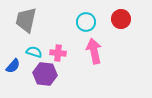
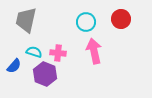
blue semicircle: moved 1 px right
purple hexagon: rotated 15 degrees clockwise
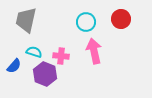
pink cross: moved 3 px right, 3 px down
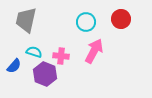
pink arrow: rotated 40 degrees clockwise
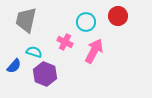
red circle: moved 3 px left, 3 px up
pink cross: moved 4 px right, 14 px up; rotated 21 degrees clockwise
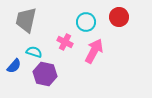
red circle: moved 1 px right, 1 px down
purple hexagon: rotated 10 degrees counterclockwise
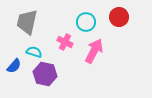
gray trapezoid: moved 1 px right, 2 px down
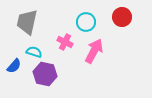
red circle: moved 3 px right
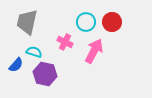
red circle: moved 10 px left, 5 px down
blue semicircle: moved 2 px right, 1 px up
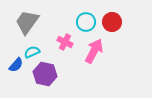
gray trapezoid: rotated 24 degrees clockwise
cyan semicircle: moved 2 px left; rotated 42 degrees counterclockwise
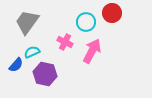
red circle: moved 9 px up
pink arrow: moved 2 px left
